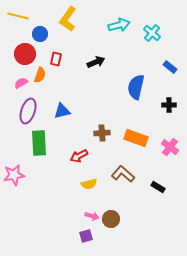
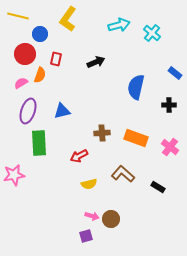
blue rectangle: moved 5 px right, 6 px down
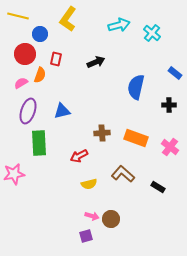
pink star: moved 1 px up
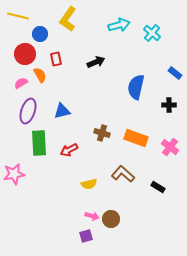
red rectangle: rotated 24 degrees counterclockwise
orange semicircle: rotated 49 degrees counterclockwise
brown cross: rotated 21 degrees clockwise
red arrow: moved 10 px left, 6 px up
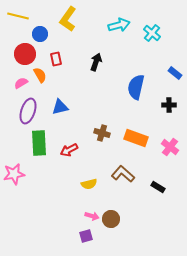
black arrow: rotated 48 degrees counterclockwise
blue triangle: moved 2 px left, 4 px up
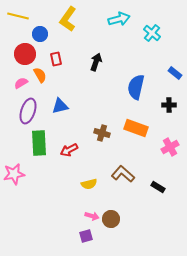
cyan arrow: moved 6 px up
blue triangle: moved 1 px up
orange rectangle: moved 10 px up
pink cross: rotated 24 degrees clockwise
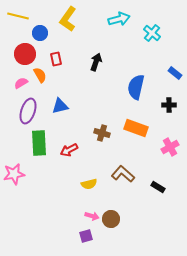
blue circle: moved 1 px up
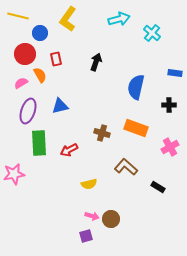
blue rectangle: rotated 32 degrees counterclockwise
brown L-shape: moved 3 px right, 7 px up
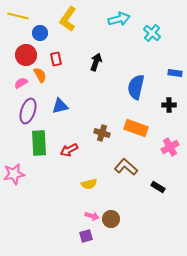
red circle: moved 1 px right, 1 px down
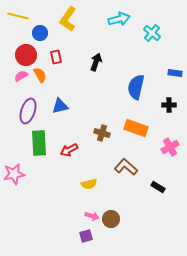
red rectangle: moved 2 px up
pink semicircle: moved 7 px up
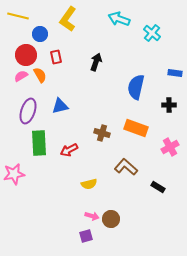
cyan arrow: rotated 145 degrees counterclockwise
blue circle: moved 1 px down
